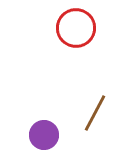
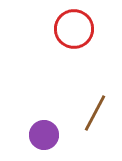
red circle: moved 2 px left, 1 px down
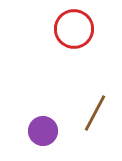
purple circle: moved 1 px left, 4 px up
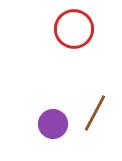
purple circle: moved 10 px right, 7 px up
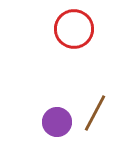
purple circle: moved 4 px right, 2 px up
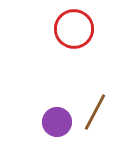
brown line: moved 1 px up
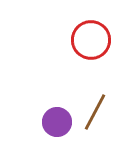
red circle: moved 17 px right, 11 px down
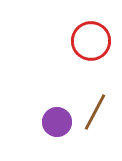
red circle: moved 1 px down
